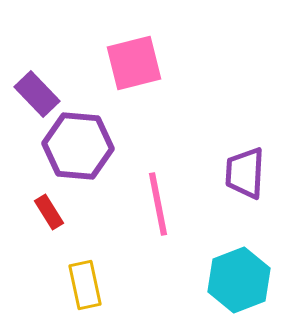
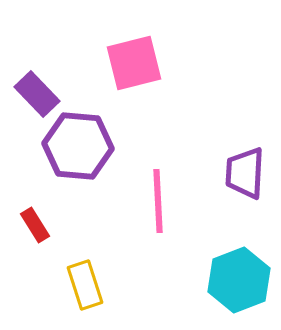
pink line: moved 3 px up; rotated 8 degrees clockwise
red rectangle: moved 14 px left, 13 px down
yellow rectangle: rotated 6 degrees counterclockwise
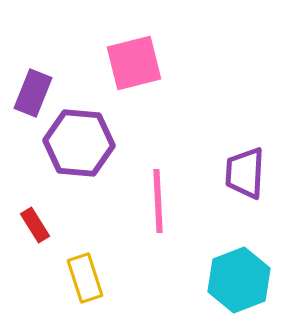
purple rectangle: moved 4 px left, 1 px up; rotated 66 degrees clockwise
purple hexagon: moved 1 px right, 3 px up
yellow rectangle: moved 7 px up
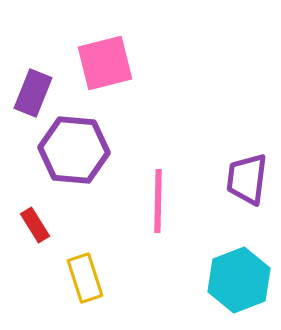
pink square: moved 29 px left
purple hexagon: moved 5 px left, 7 px down
purple trapezoid: moved 2 px right, 6 px down; rotated 4 degrees clockwise
pink line: rotated 4 degrees clockwise
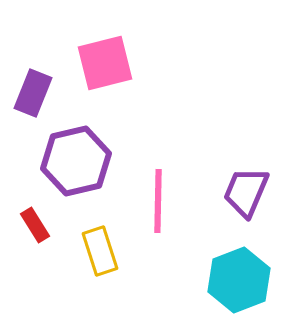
purple hexagon: moved 2 px right, 11 px down; rotated 18 degrees counterclockwise
purple trapezoid: moved 1 px left, 13 px down; rotated 16 degrees clockwise
yellow rectangle: moved 15 px right, 27 px up
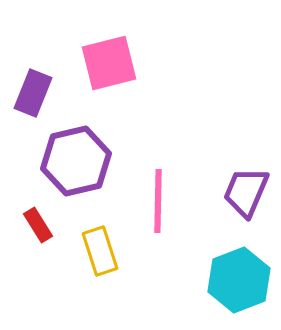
pink square: moved 4 px right
red rectangle: moved 3 px right
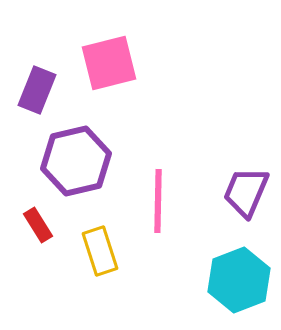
purple rectangle: moved 4 px right, 3 px up
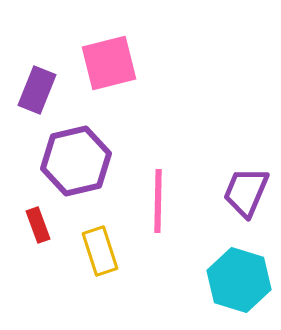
red rectangle: rotated 12 degrees clockwise
cyan hexagon: rotated 22 degrees counterclockwise
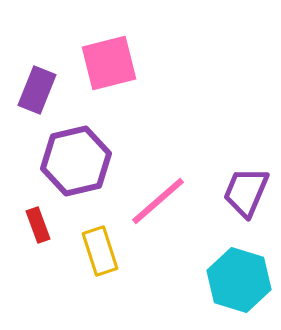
pink line: rotated 48 degrees clockwise
